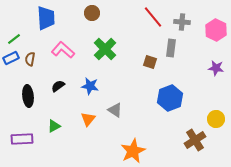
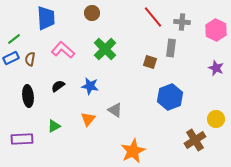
purple star: rotated 14 degrees clockwise
blue hexagon: moved 1 px up
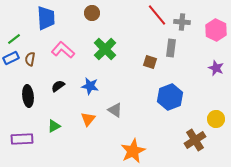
red line: moved 4 px right, 2 px up
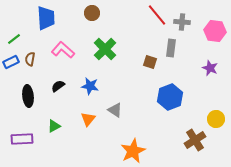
pink hexagon: moved 1 px left, 1 px down; rotated 20 degrees counterclockwise
blue rectangle: moved 4 px down
purple star: moved 6 px left
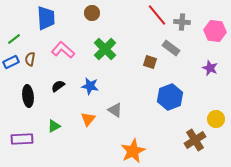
gray rectangle: rotated 60 degrees counterclockwise
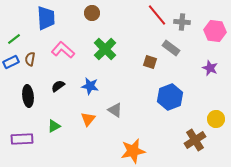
orange star: rotated 15 degrees clockwise
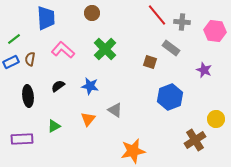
purple star: moved 6 px left, 2 px down
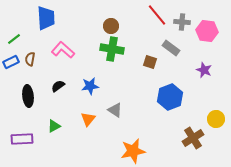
brown circle: moved 19 px right, 13 px down
pink hexagon: moved 8 px left
green cross: moved 7 px right; rotated 35 degrees counterclockwise
blue star: rotated 18 degrees counterclockwise
brown cross: moved 2 px left, 2 px up
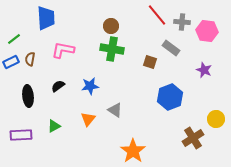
pink L-shape: rotated 30 degrees counterclockwise
purple rectangle: moved 1 px left, 4 px up
orange star: rotated 25 degrees counterclockwise
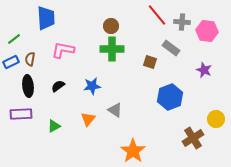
green cross: rotated 10 degrees counterclockwise
blue star: moved 2 px right
black ellipse: moved 10 px up
purple rectangle: moved 21 px up
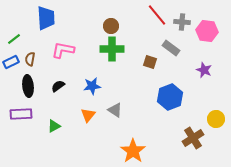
orange triangle: moved 4 px up
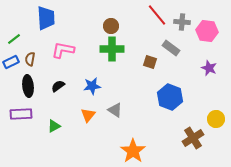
purple star: moved 5 px right, 2 px up
blue hexagon: rotated 20 degrees counterclockwise
